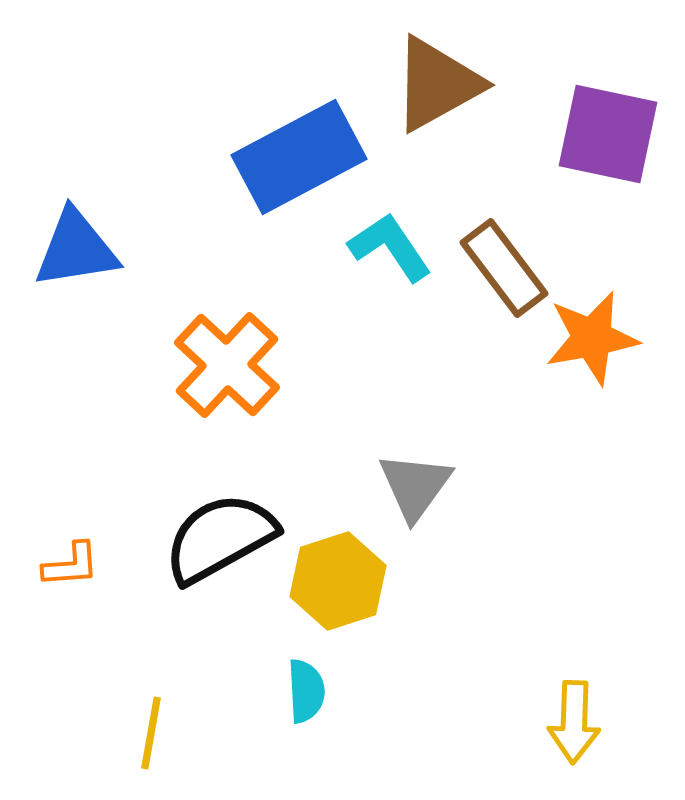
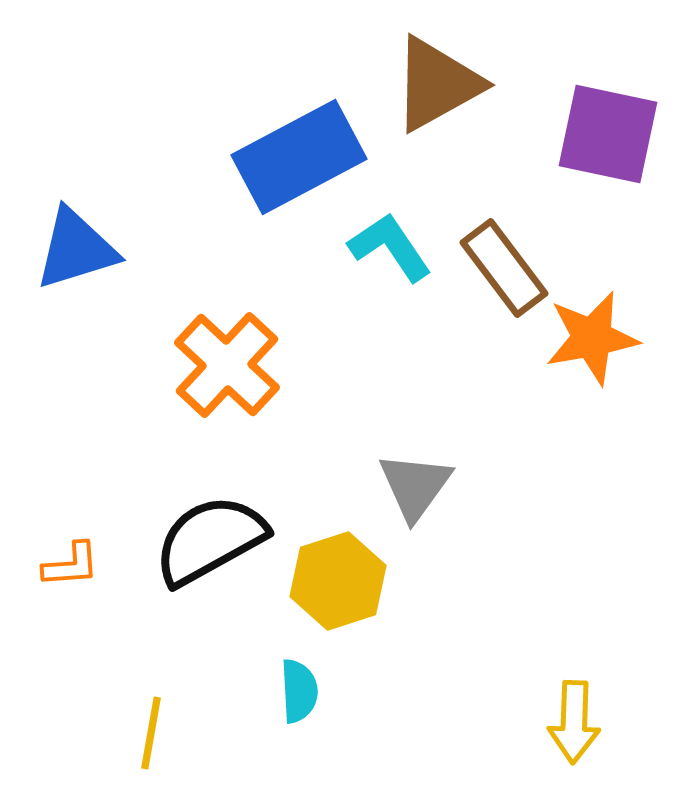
blue triangle: rotated 8 degrees counterclockwise
black semicircle: moved 10 px left, 2 px down
cyan semicircle: moved 7 px left
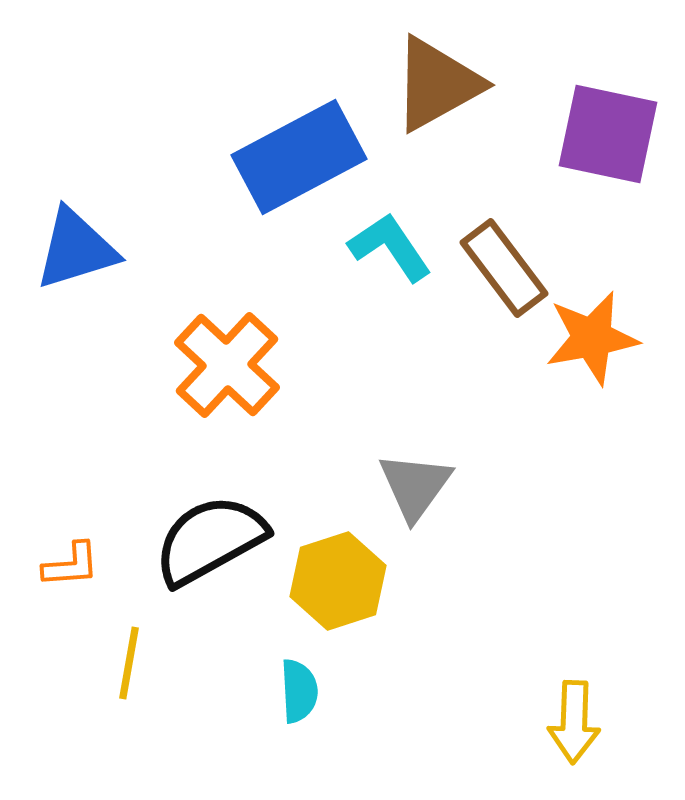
yellow line: moved 22 px left, 70 px up
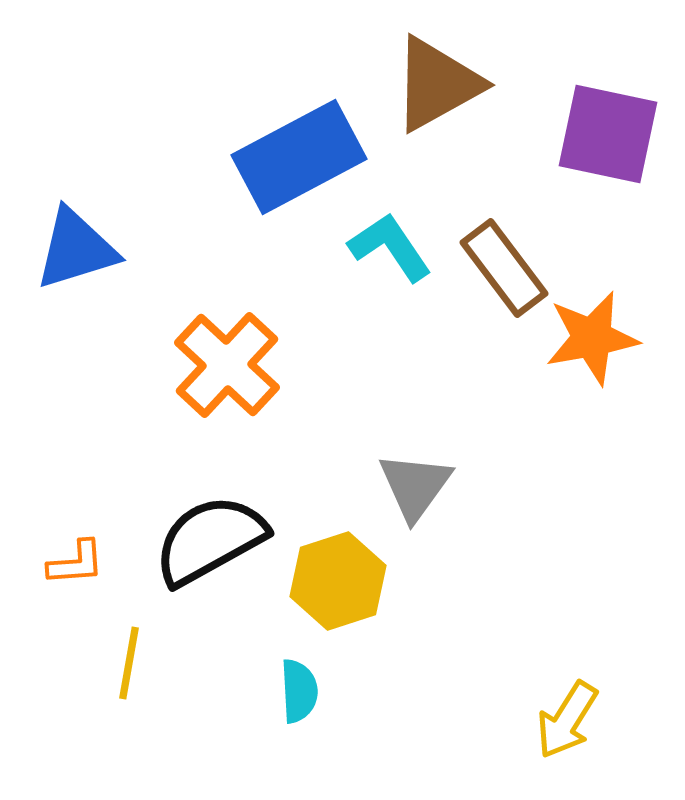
orange L-shape: moved 5 px right, 2 px up
yellow arrow: moved 7 px left, 2 px up; rotated 30 degrees clockwise
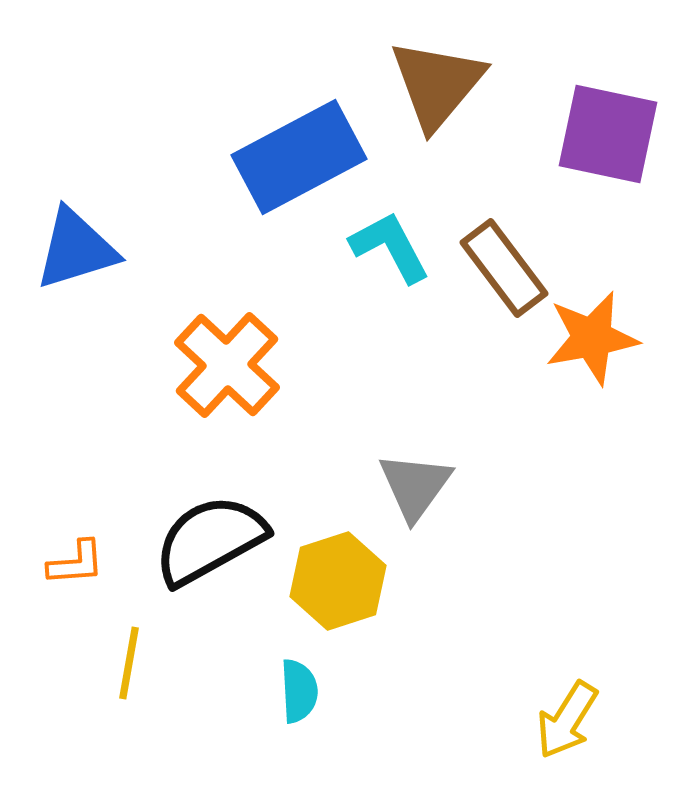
brown triangle: rotated 21 degrees counterclockwise
cyan L-shape: rotated 6 degrees clockwise
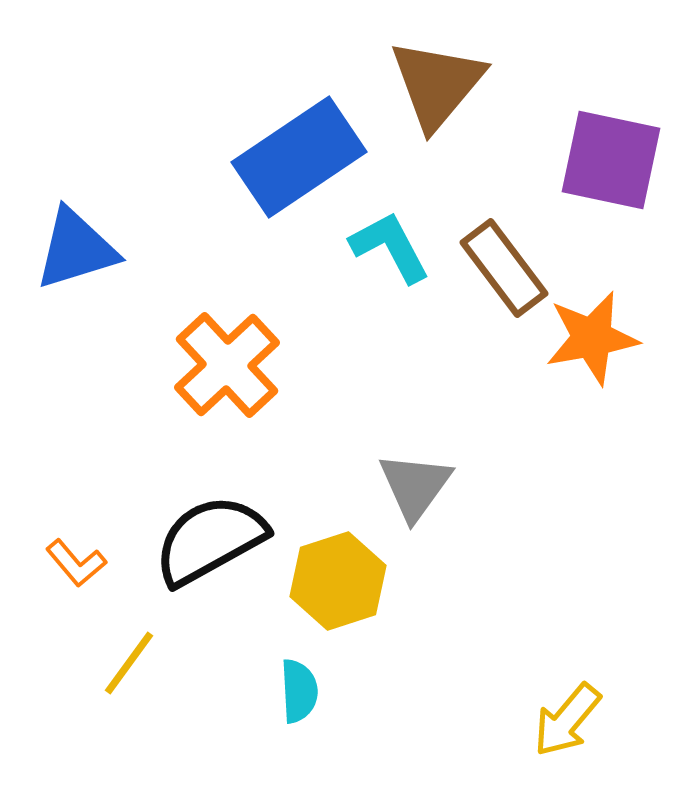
purple square: moved 3 px right, 26 px down
blue rectangle: rotated 6 degrees counterclockwise
orange cross: rotated 4 degrees clockwise
orange L-shape: rotated 54 degrees clockwise
yellow line: rotated 26 degrees clockwise
yellow arrow: rotated 8 degrees clockwise
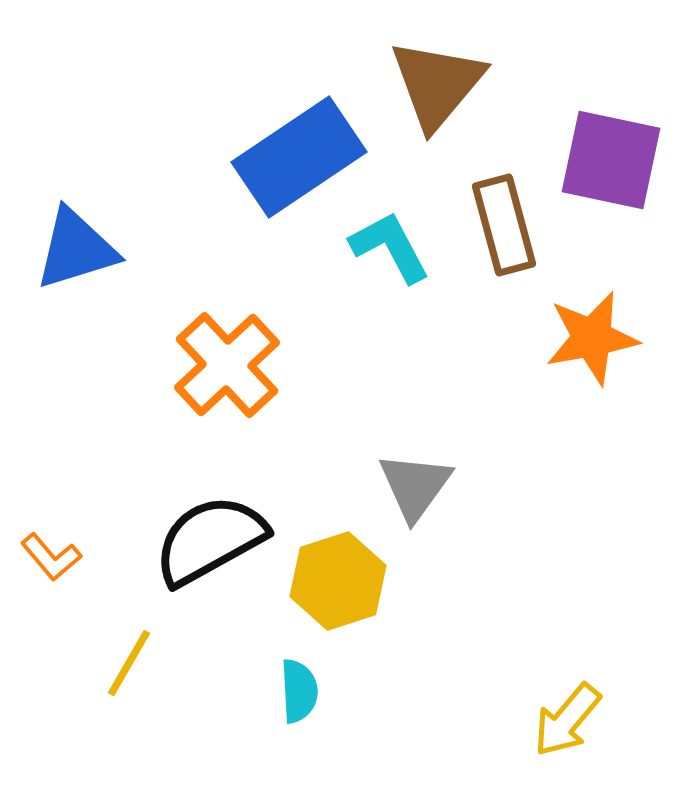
brown rectangle: moved 43 px up; rotated 22 degrees clockwise
orange L-shape: moved 25 px left, 6 px up
yellow line: rotated 6 degrees counterclockwise
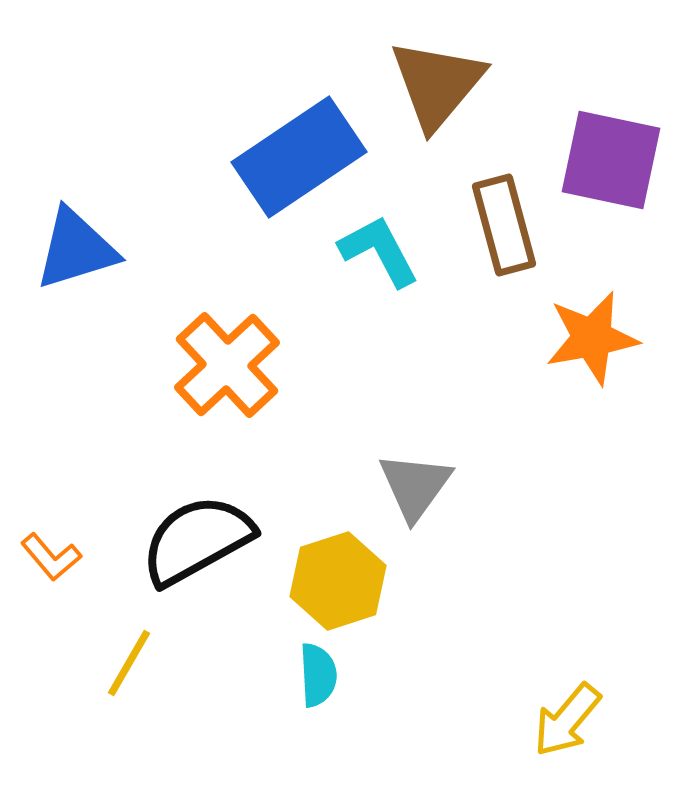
cyan L-shape: moved 11 px left, 4 px down
black semicircle: moved 13 px left
cyan semicircle: moved 19 px right, 16 px up
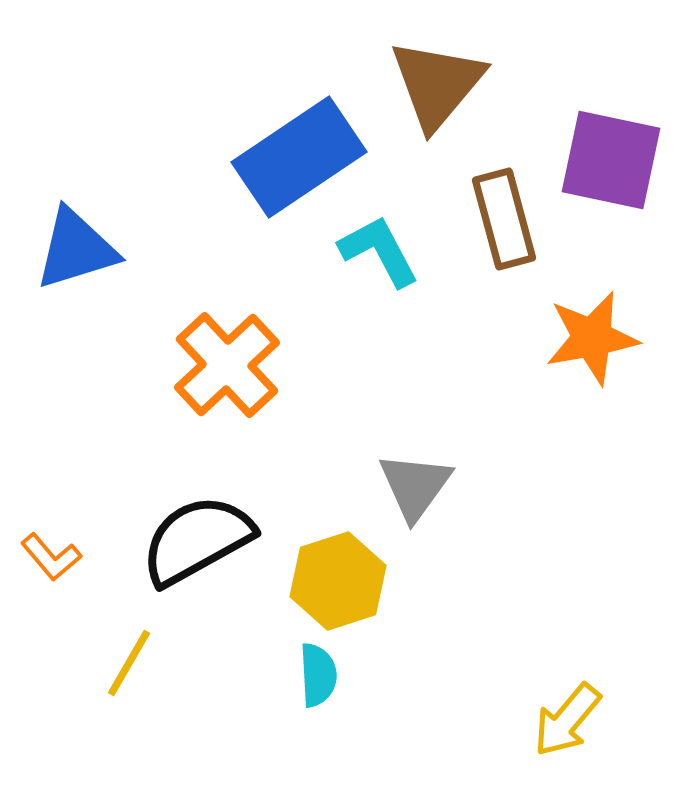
brown rectangle: moved 6 px up
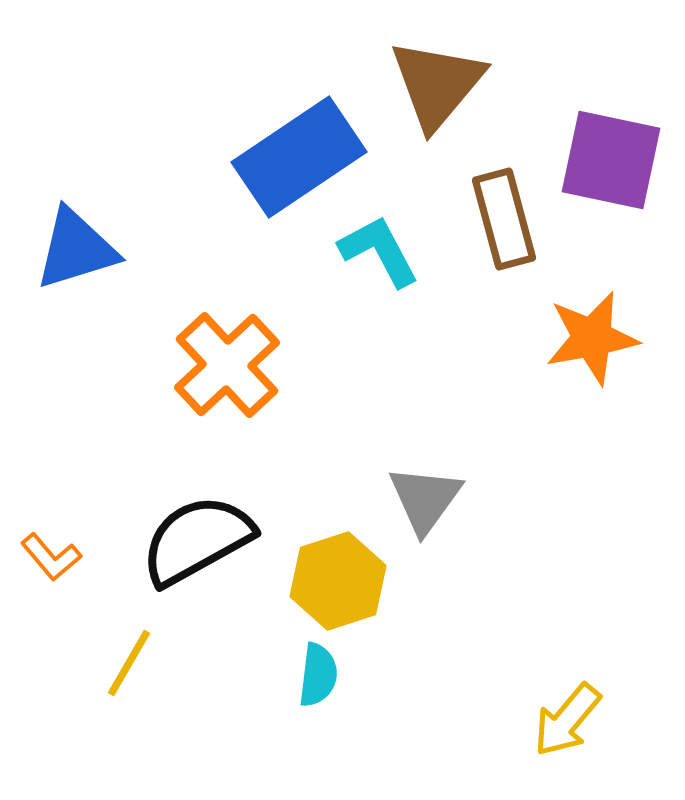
gray triangle: moved 10 px right, 13 px down
cyan semicircle: rotated 10 degrees clockwise
